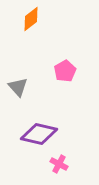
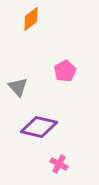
purple diamond: moved 7 px up
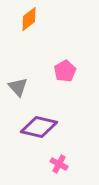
orange diamond: moved 2 px left
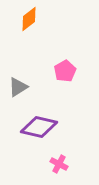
gray triangle: rotated 40 degrees clockwise
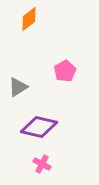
pink cross: moved 17 px left
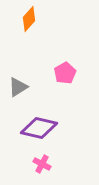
orange diamond: rotated 10 degrees counterclockwise
pink pentagon: moved 2 px down
purple diamond: moved 1 px down
